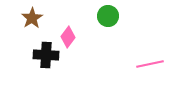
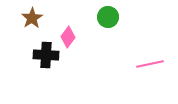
green circle: moved 1 px down
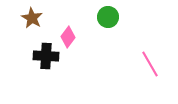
brown star: rotated 10 degrees counterclockwise
black cross: moved 1 px down
pink line: rotated 72 degrees clockwise
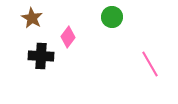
green circle: moved 4 px right
black cross: moved 5 px left
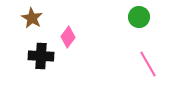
green circle: moved 27 px right
pink line: moved 2 px left
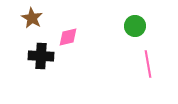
green circle: moved 4 px left, 9 px down
pink diamond: rotated 40 degrees clockwise
pink line: rotated 20 degrees clockwise
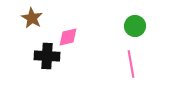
black cross: moved 6 px right
pink line: moved 17 px left
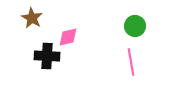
pink line: moved 2 px up
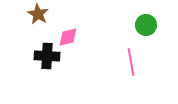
brown star: moved 6 px right, 4 px up
green circle: moved 11 px right, 1 px up
